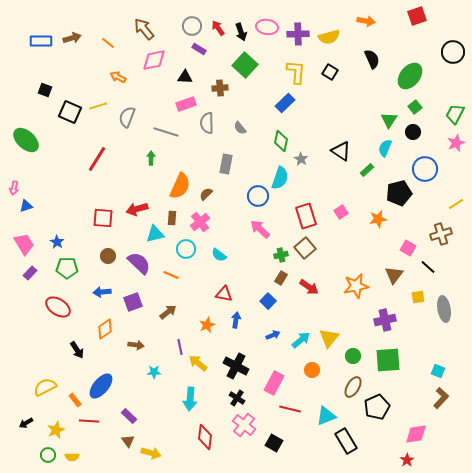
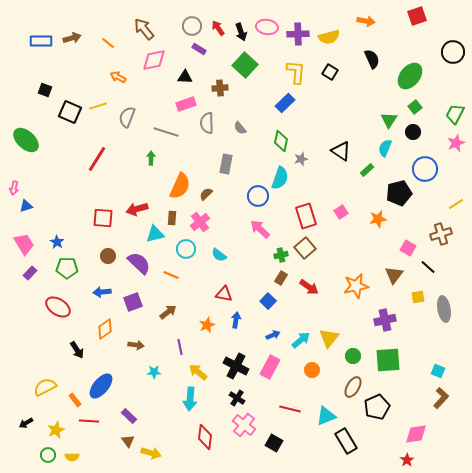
gray star at (301, 159): rotated 24 degrees clockwise
yellow arrow at (198, 363): moved 9 px down
pink rectangle at (274, 383): moved 4 px left, 16 px up
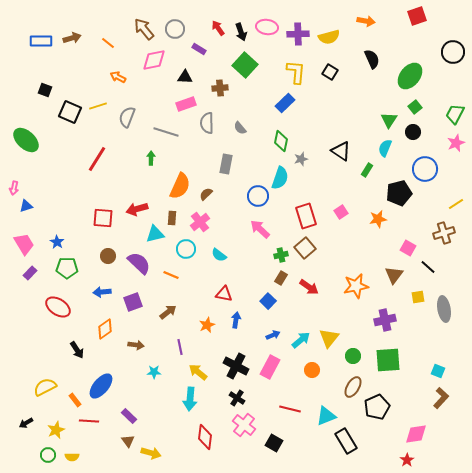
gray circle at (192, 26): moved 17 px left, 3 px down
green rectangle at (367, 170): rotated 16 degrees counterclockwise
brown cross at (441, 234): moved 3 px right, 1 px up
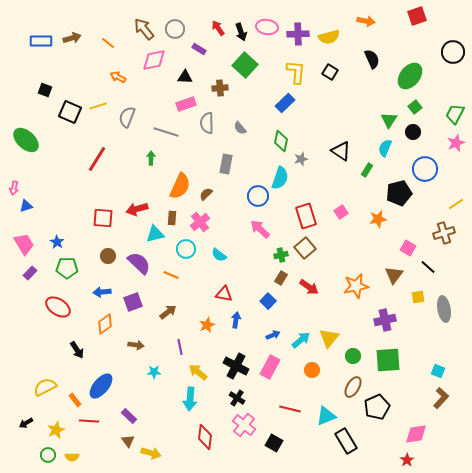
orange diamond at (105, 329): moved 5 px up
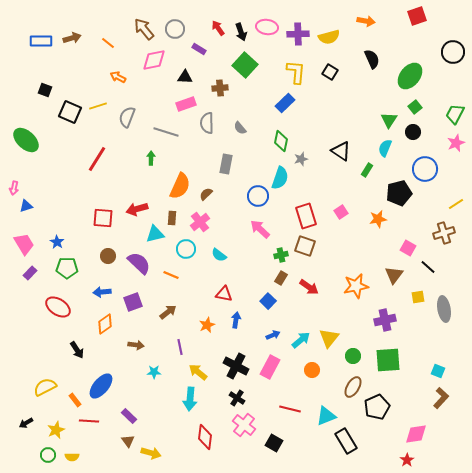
brown square at (305, 248): moved 2 px up; rotated 30 degrees counterclockwise
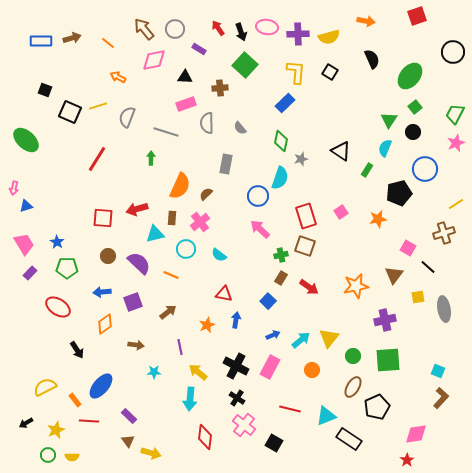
black rectangle at (346, 441): moved 3 px right, 2 px up; rotated 25 degrees counterclockwise
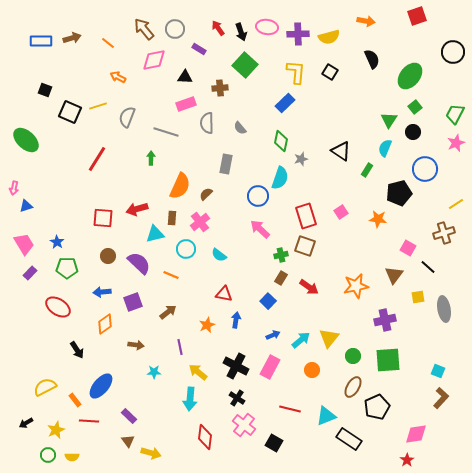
orange star at (378, 219): rotated 18 degrees clockwise
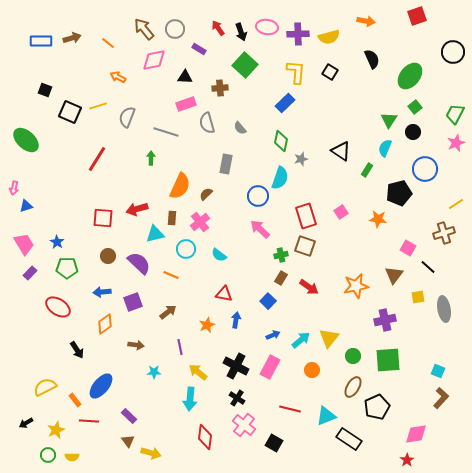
gray semicircle at (207, 123): rotated 15 degrees counterclockwise
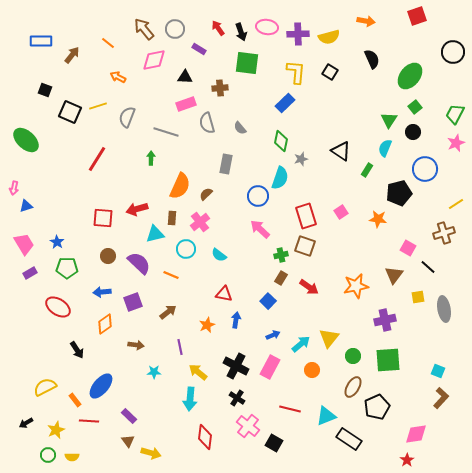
brown arrow at (72, 38): moved 17 px down; rotated 36 degrees counterclockwise
green square at (245, 65): moved 2 px right, 2 px up; rotated 35 degrees counterclockwise
purple rectangle at (30, 273): rotated 16 degrees clockwise
cyan arrow at (301, 340): moved 4 px down
pink cross at (244, 425): moved 4 px right, 1 px down
